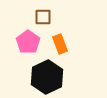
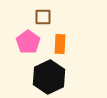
orange rectangle: rotated 24 degrees clockwise
black hexagon: moved 2 px right
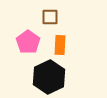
brown square: moved 7 px right
orange rectangle: moved 1 px down
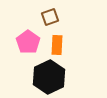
brown square: rotated 18 degrees counterclockwise
orange rectangle: moved 3 px left
